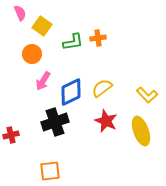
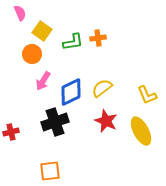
yellow square: moved 5 px down
yellow L-shape: rotated 20 degrees clockwise
yellow ellipse: rotated 8 degrees counterclockwise
red cross: moved 3 px up
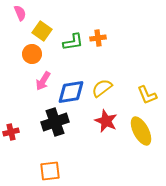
blue diamond: rotated 16 degrees clockwise
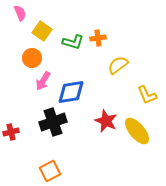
green L-shape: rotated 25 degrees clockwise
orange circle: moved 4 px down
yellow semicircle: moved 16 px right, 23 px up
black cross: moved 2 px left
yellow ellipse: moved 4 px left; rotated 12 degrees counterclockwise
orange square: rotated 20 degrees counterclockwise
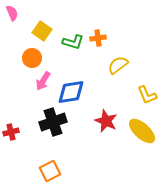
pink semicircle: moved 8 px left
yellow ellipse: moved 5 px right; rotated 8 degrees counterclockwise
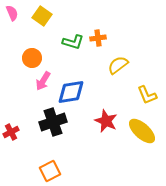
yellow square: moved 15 px up
red cross: rotated 14 degrees counterclockwise
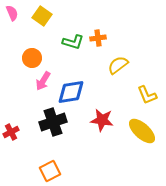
red star: moved 4 px left, 1 px up; rotated 15 degrees counterclockwise
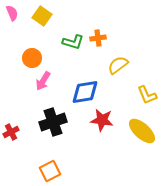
blue diamond: moved 14 px right
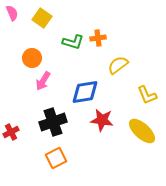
yellow square: moved 2 px down
orange square: moved 6 px right, 13 px up
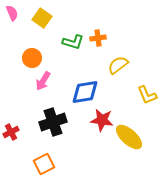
yellow ellipse: moved 13 px left, 6 px down
orange square: moved 12 px left, 6 px down
